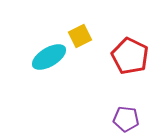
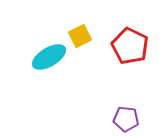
red pentagon: moved 10 px up
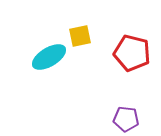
yellow square: rotated 15 degrees clockwise
red pentagon: moved 2 px right, 7 px down; rotated 12 degrees counterclockwise
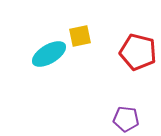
red pentagon: moved 6 px right, 1 px up
cyan ellipse: moved 3 px up
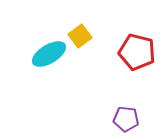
yellow square: rotated 25 degrees counterclockwise
red pentagon: moved 1 px left
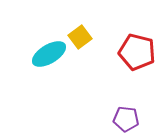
yellow square: moved 1 px down
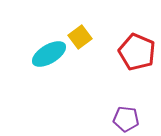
red pentagon: rotated 9 degrees clockwise
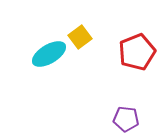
red pentagon: rotated 27 degrees clockwise
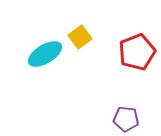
cyan ellipse: moved 4 px left
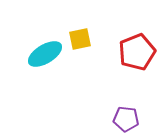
yellow square: moved 2 px down; rotated 25 degrees clockwise
